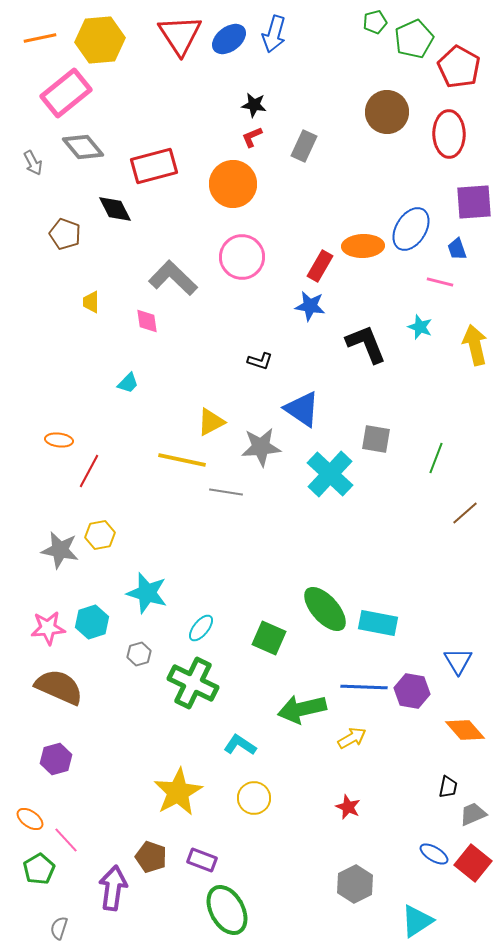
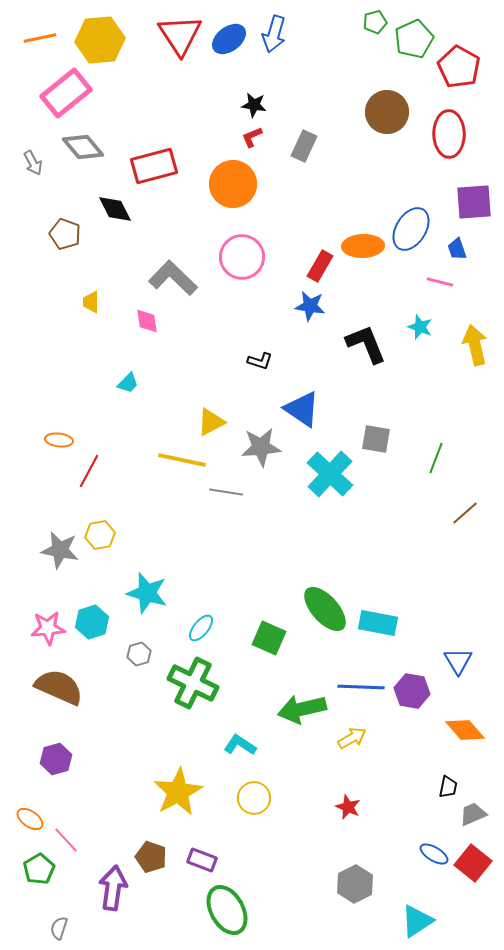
blue line at (364, 687): moved 3 px left
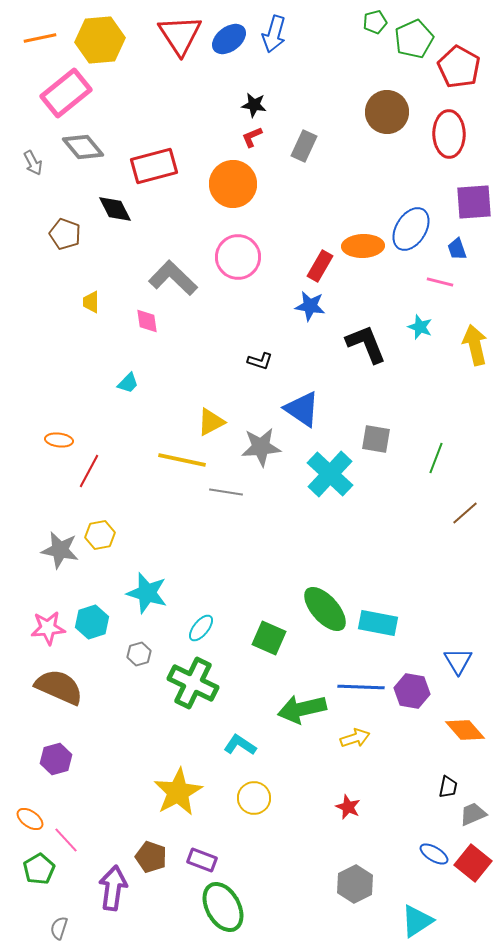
pink circle at (242, 257): moved 4 px left
yellow arrow at (352, 738): moved 3 px right; rotated 12 degrees clockwise
green ellipse at (227, 910): moved 4 px left, 3 px up
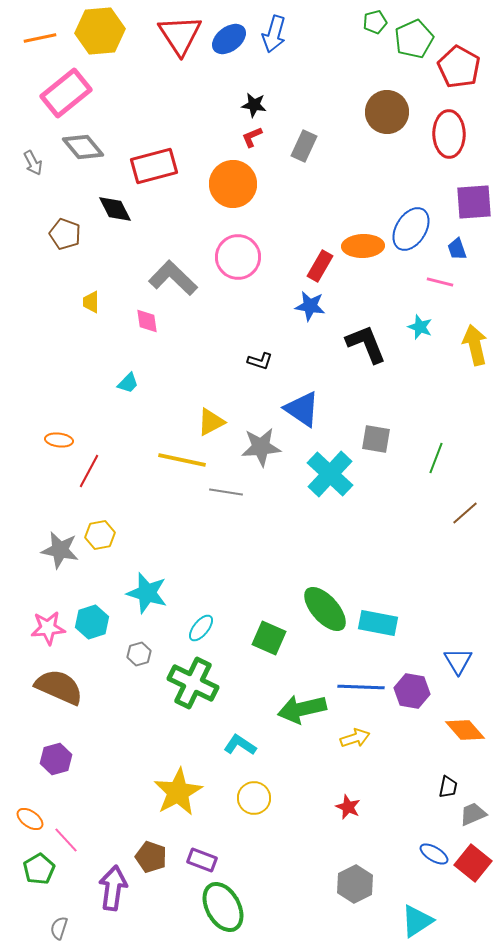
yellow hexagon at (100, 40): moved 9 px up
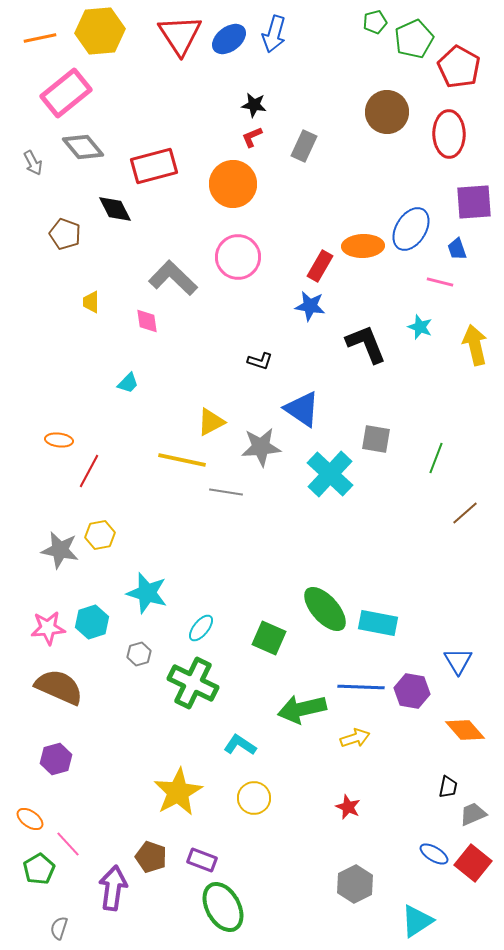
pink line at (66, 840): moved 2 px right, 4 px down
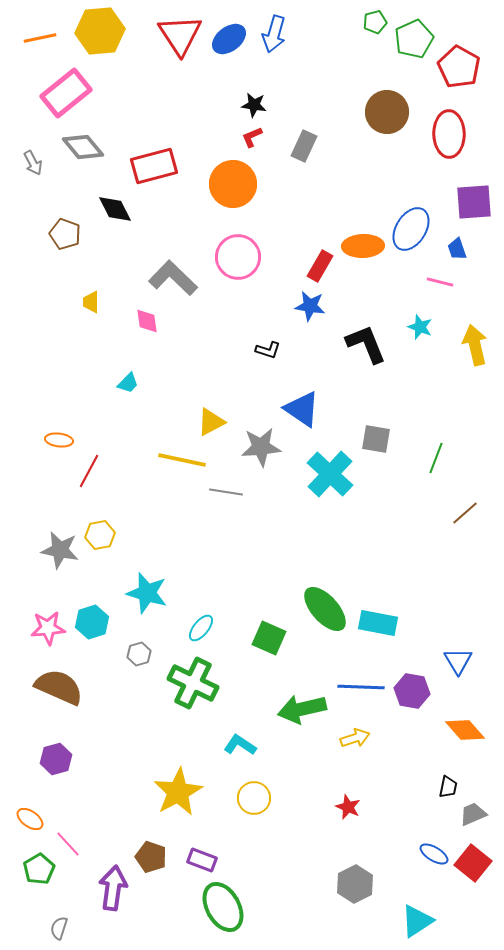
black L-shape at (260, 361): moved 8 px right, 11 px up
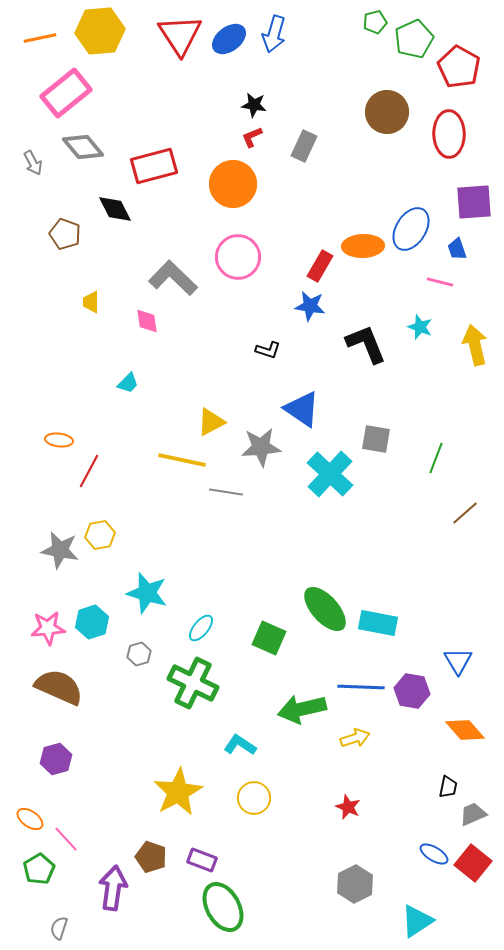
pink line at (68, 844): moved 2 px left, 5 px up
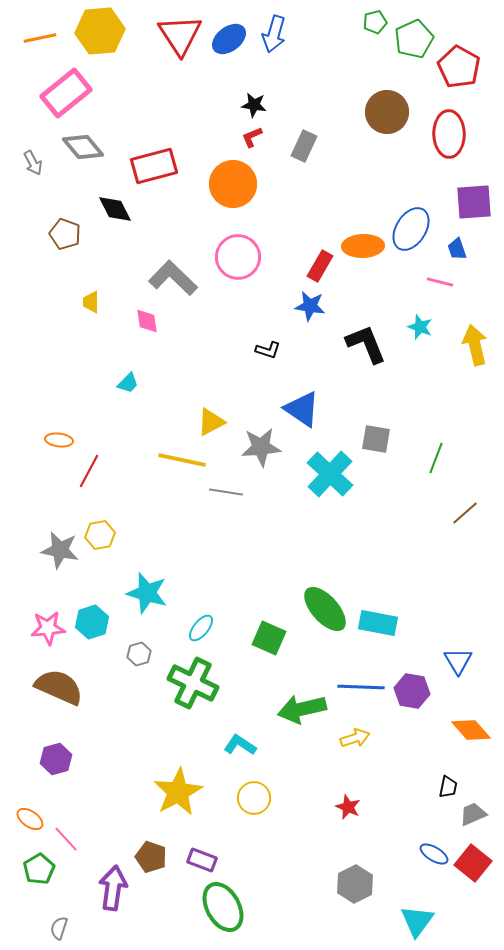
orange diamond at (465, 730): moved 6 px right
cyan triangle at (417, 921): rotated 21 degrees counterclockwise
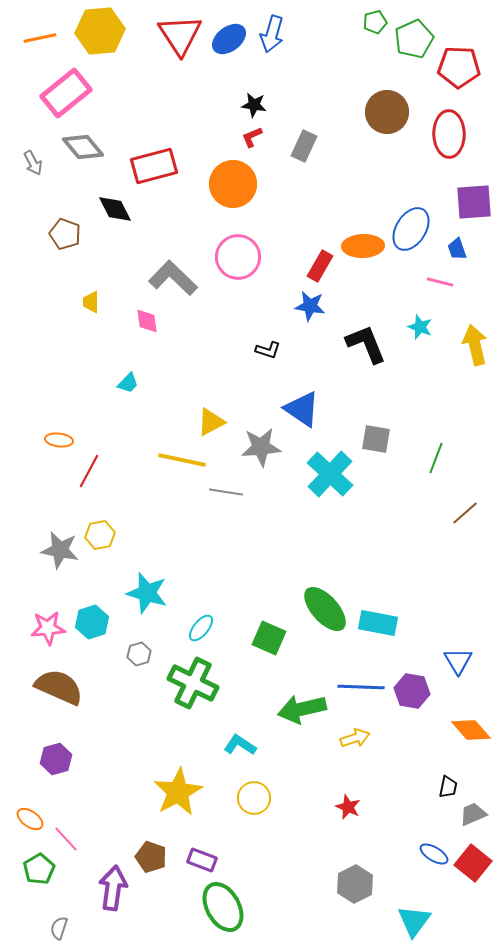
blue arrow at (274, 34): moved 2 px left
red pentagon at (459, 67): rotated 27 degrees counterclockwise
cyan triangle at (417, 921): moved 3 px left
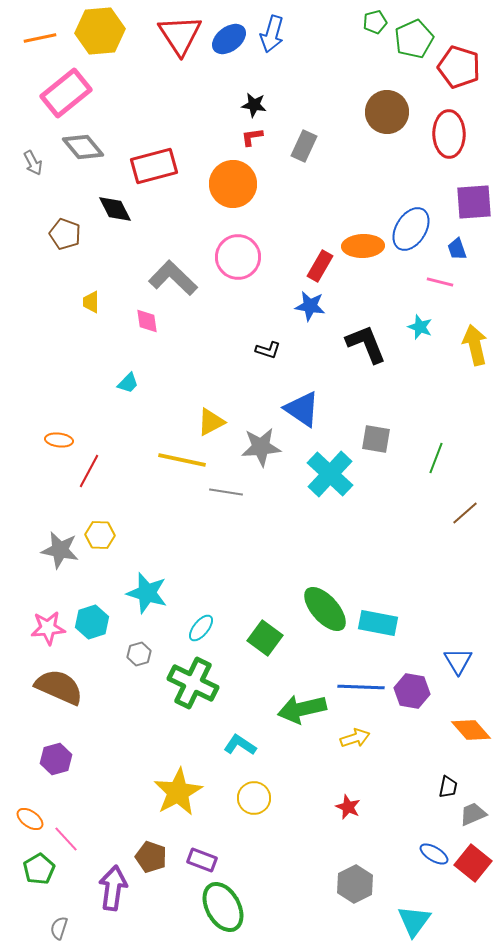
red pentagon at (459, 67): rotated 15 degrees clockwise
red L-shape at (252, 137): rotated 15 degrees clockwise
yellow hexagon at (100, 535): rotated 12 degrees clockwise
green square at (269, 638): moved 4 px left; rotated 12 degrees clockwise
